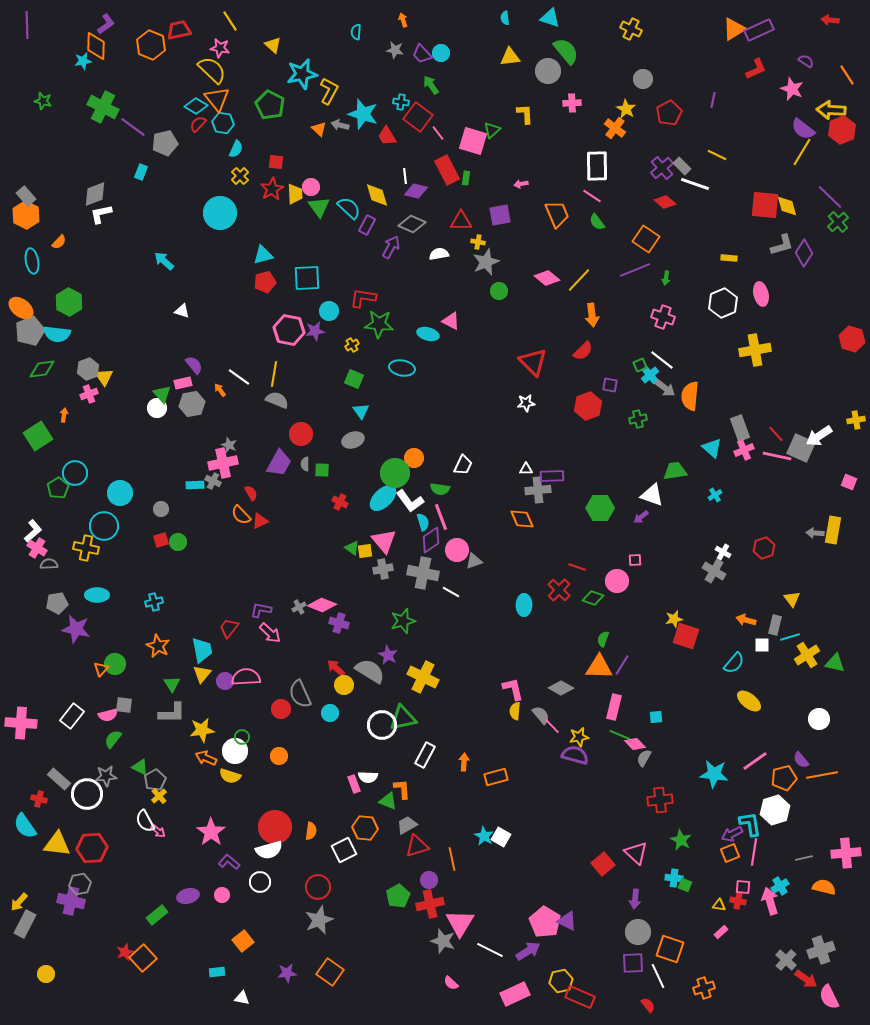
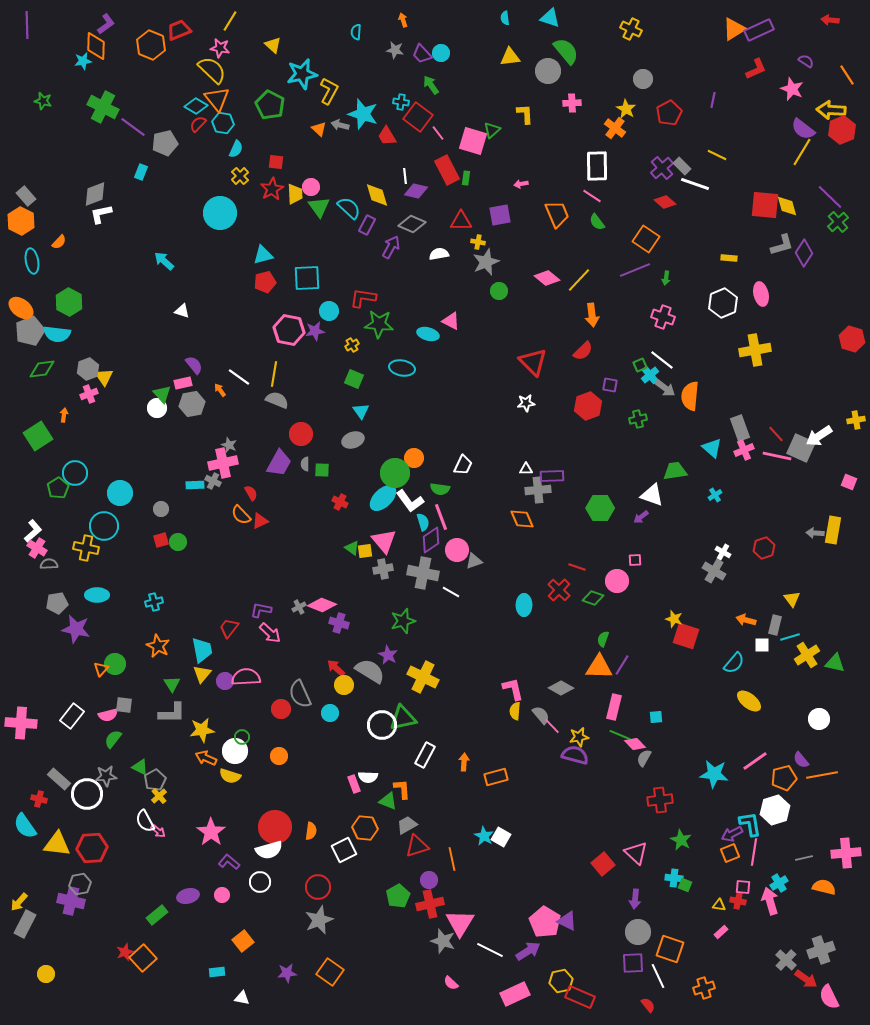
yellow line at (230, 21): rotated 65 degrees clockwise
red trapezoid at (179, 30): rotated 10 degrees counterclockwise
orange hexagon at (26, 215): moved 5 px left, 6 px down
yellow star at (674, 619): rotated 30 degrees clockwise
cyan cross at (780, 886): moved 1 px left, 3 px up
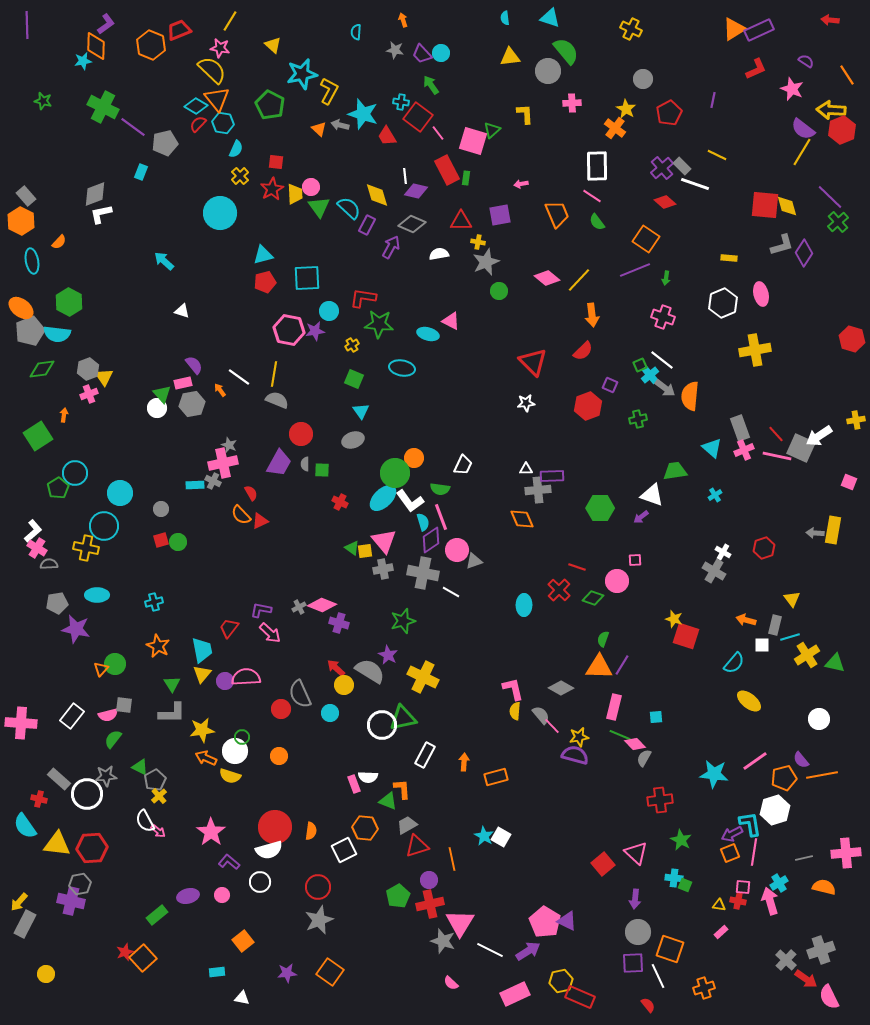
purple square at (610, 385): rotated 14 degrees clockwise
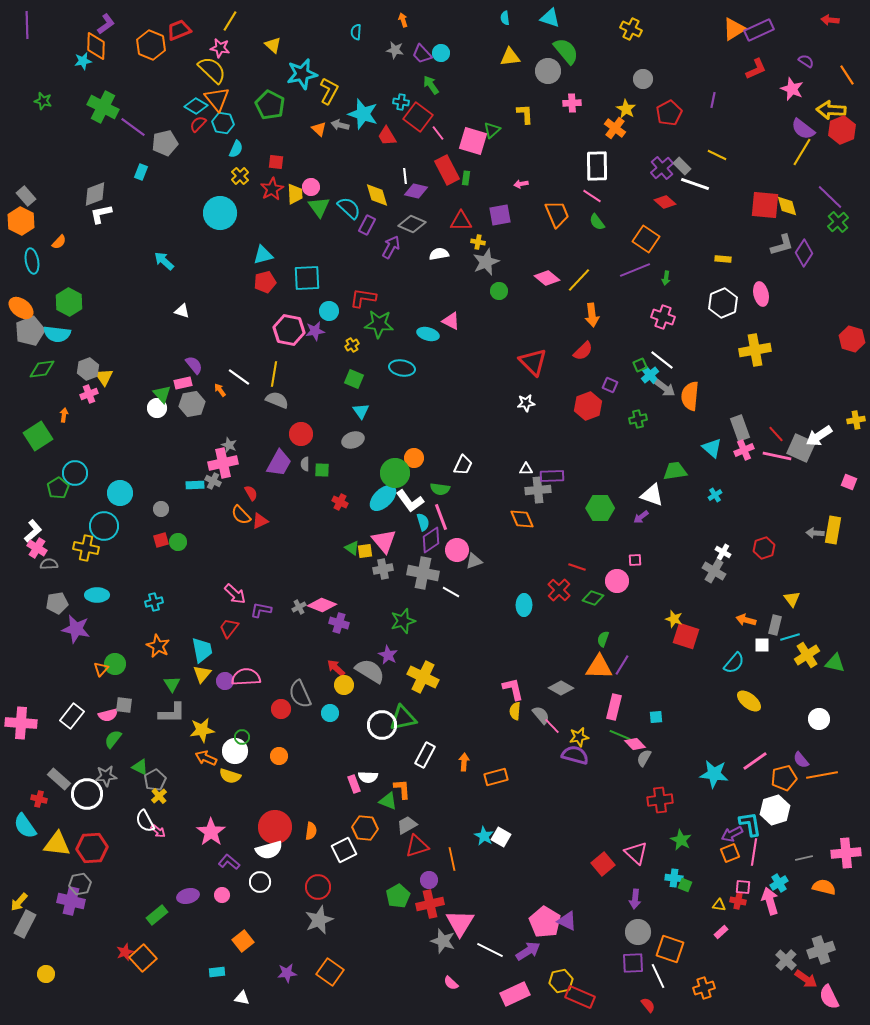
yellow rectangle at (729, 258): moved 6 px left, 1 px down
pink arrow at (270, 633): moved 35 px left, 39 px up
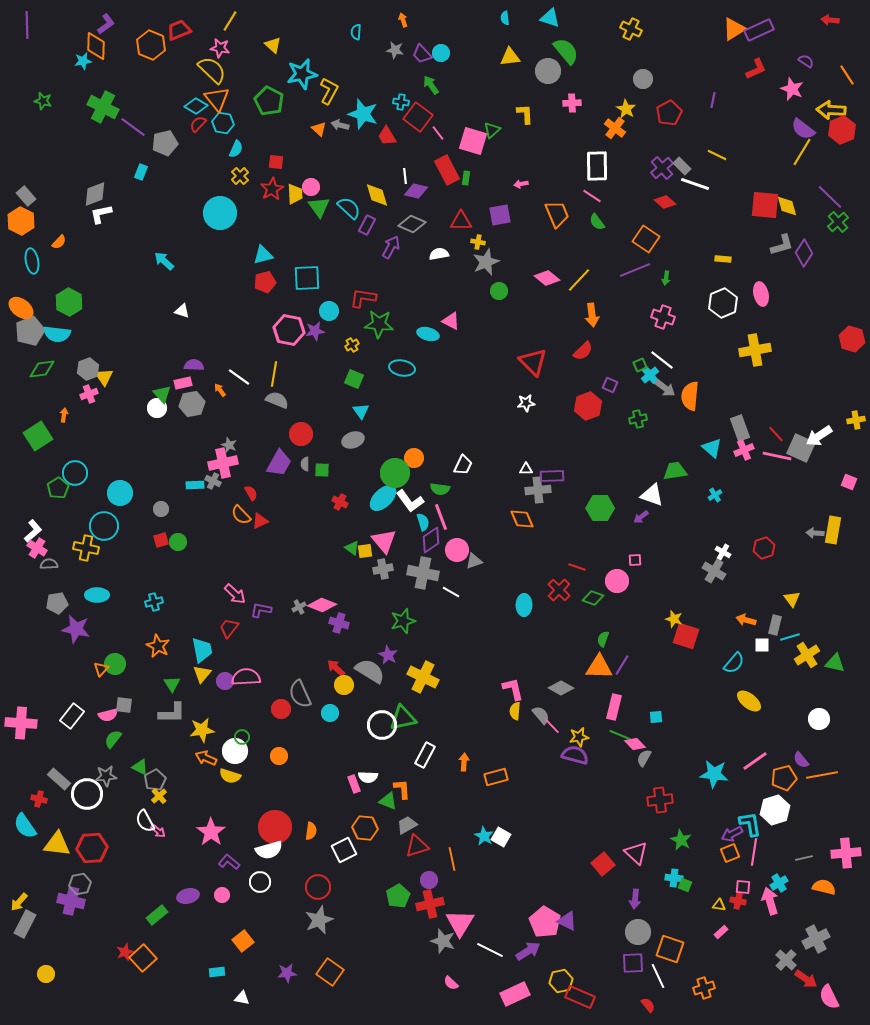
green pentagon at (270, 105): moved 1 px left, 4 px up
purple semicircle at (194, 365): rotated 48 degrees counterclockwise
gray cross at (821, 950): moved 5 px left, 11 px up; rotated 8 degrees counterclockwise
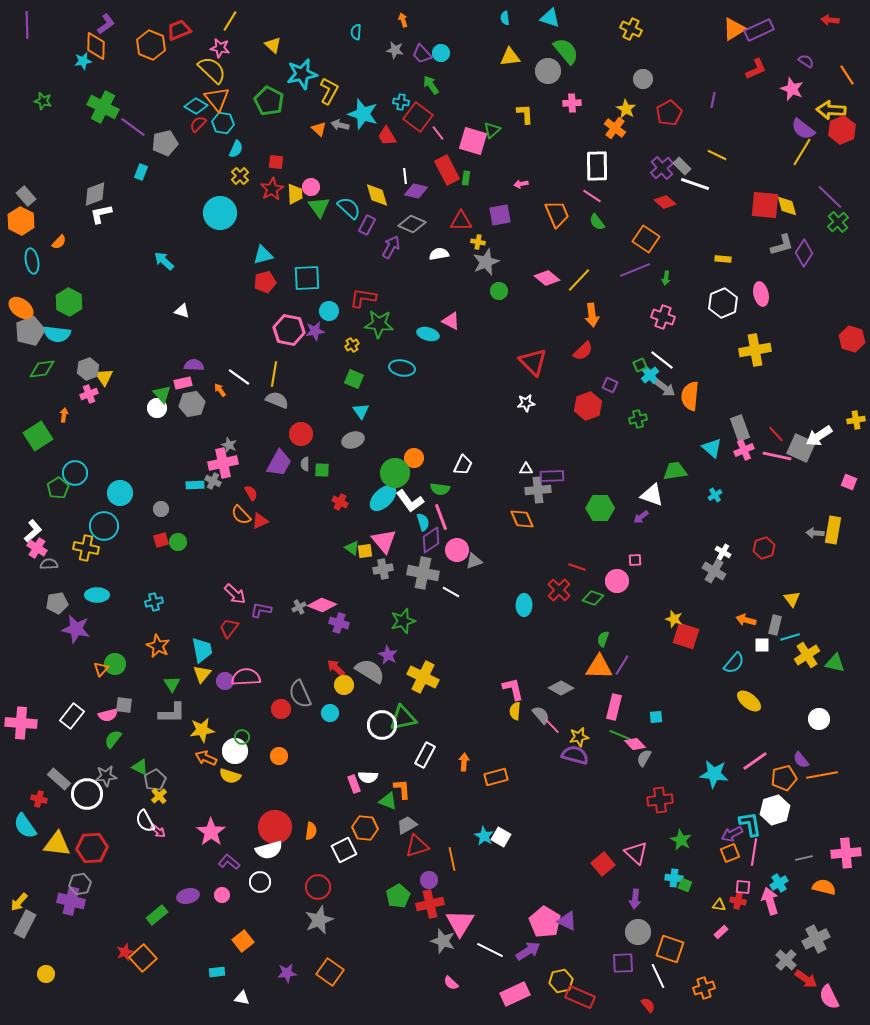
purple square at (633, 963): moved 10 px left
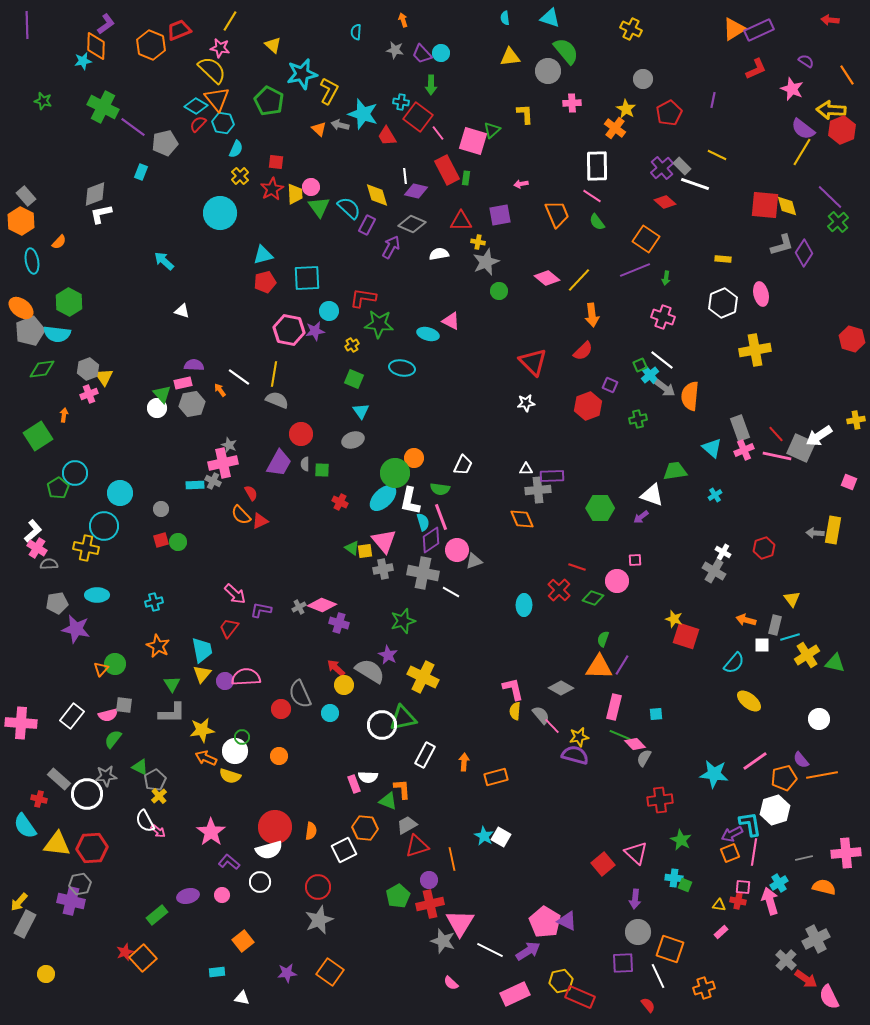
green arrow at (431, 85): rotated 144 degrees counterclockwise
white L-shape at (410, 501): rotated 48 degrees clockwise
cyan square at (656, 717): moved 3 px up
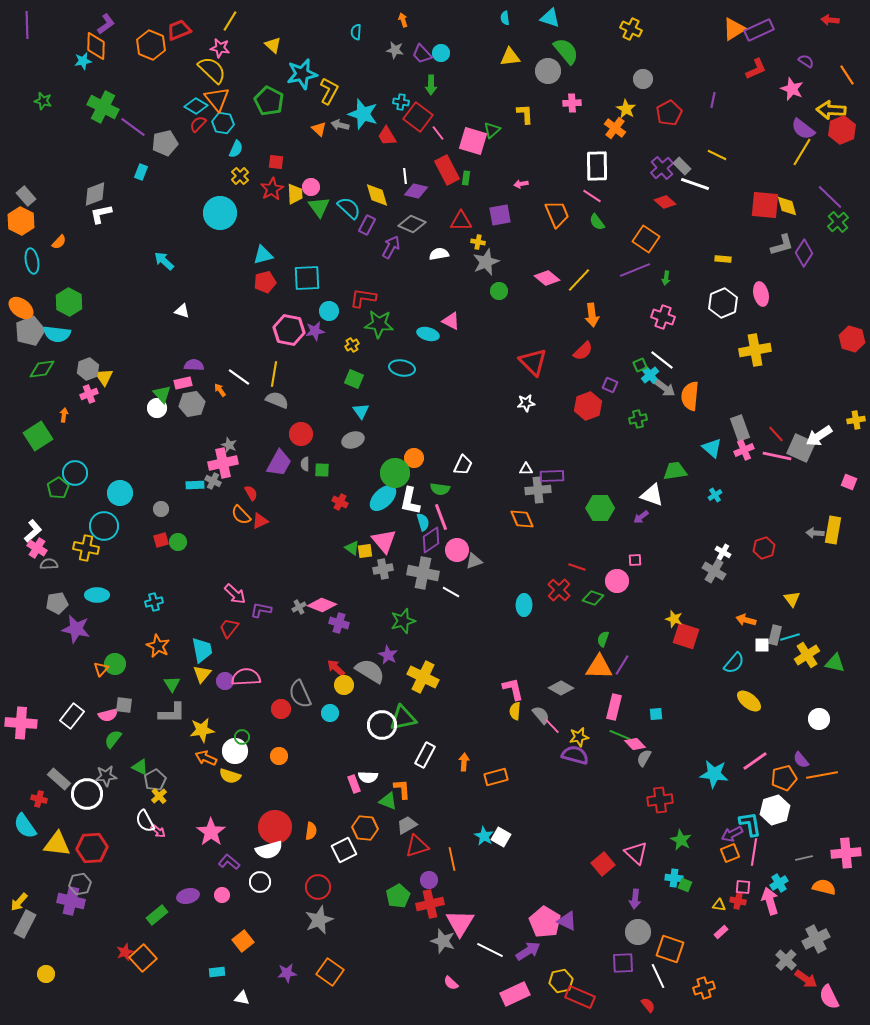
gray rectangle at (775, 625): moved 10 px down
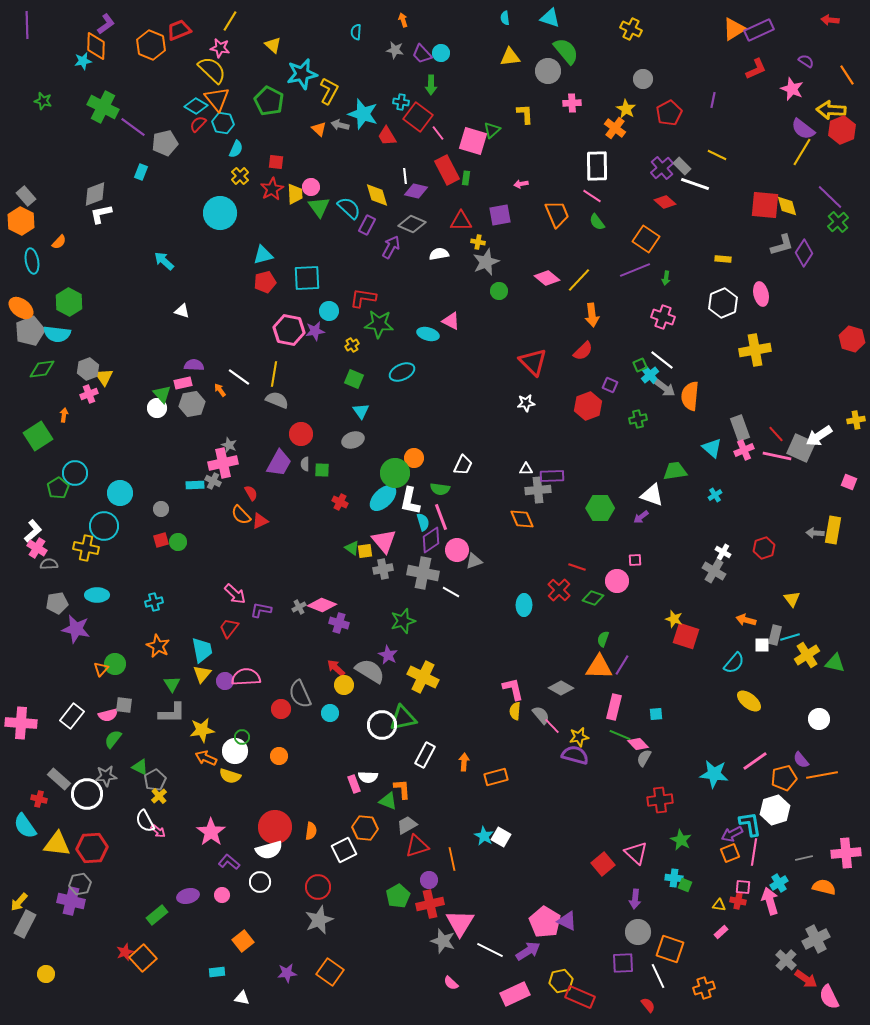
cyan ellipse at (402, 368): moved 4 px down; rotated 35 degrees counterclockwise
pink diamond at (635, 744): moved 3 px right
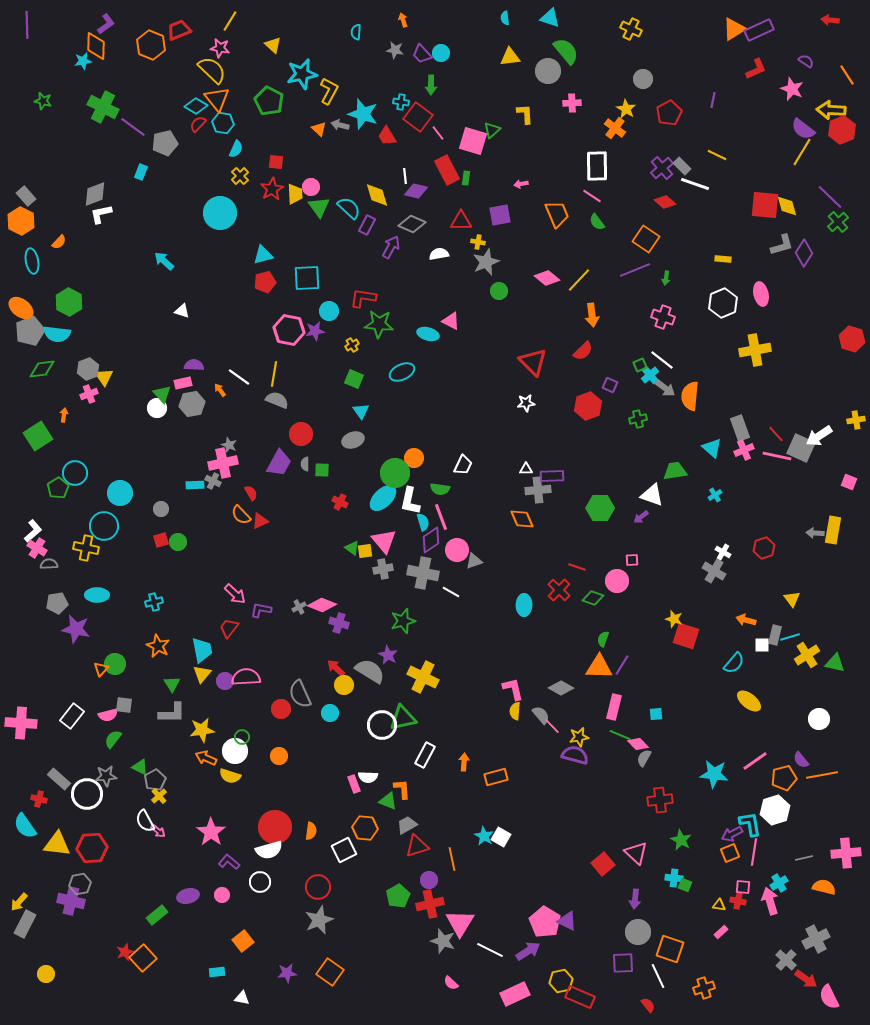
pink square at (635, 560): moved 3 px left
